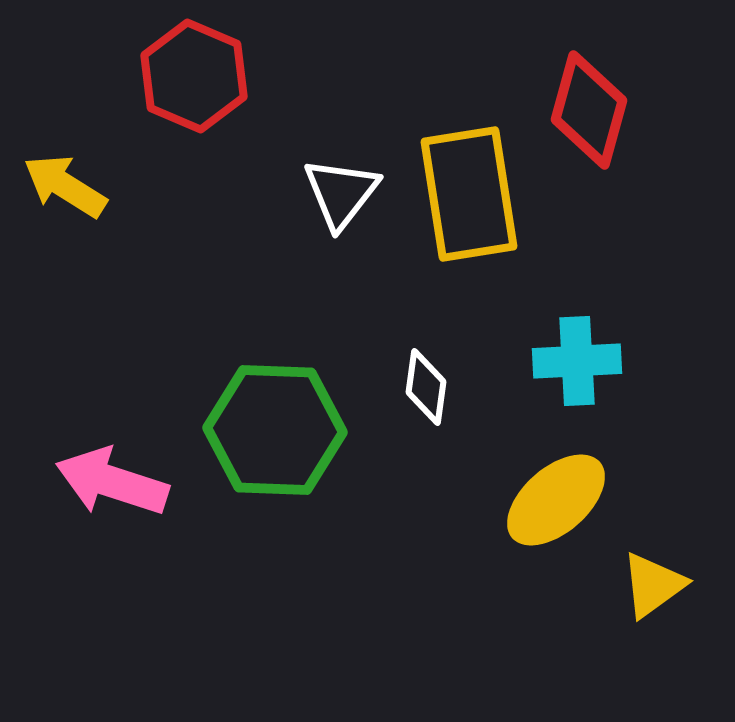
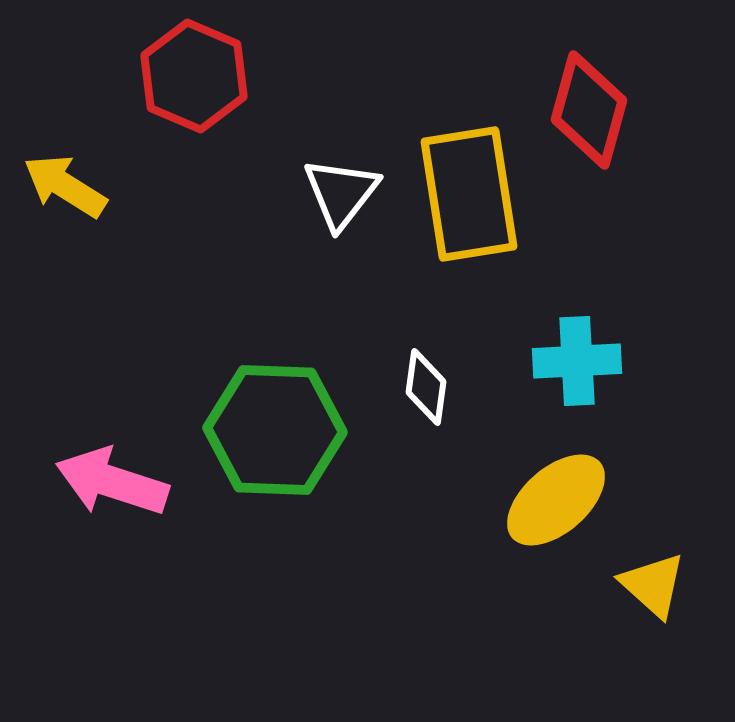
yellow triangle: rotated 42 degrees counterclockwise
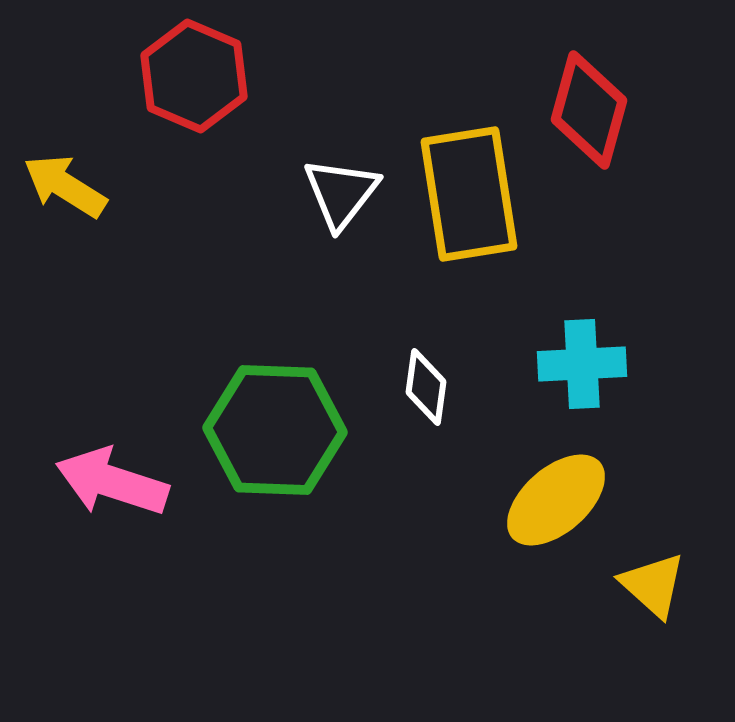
cyan cross: moved 5 px right, 3 px down
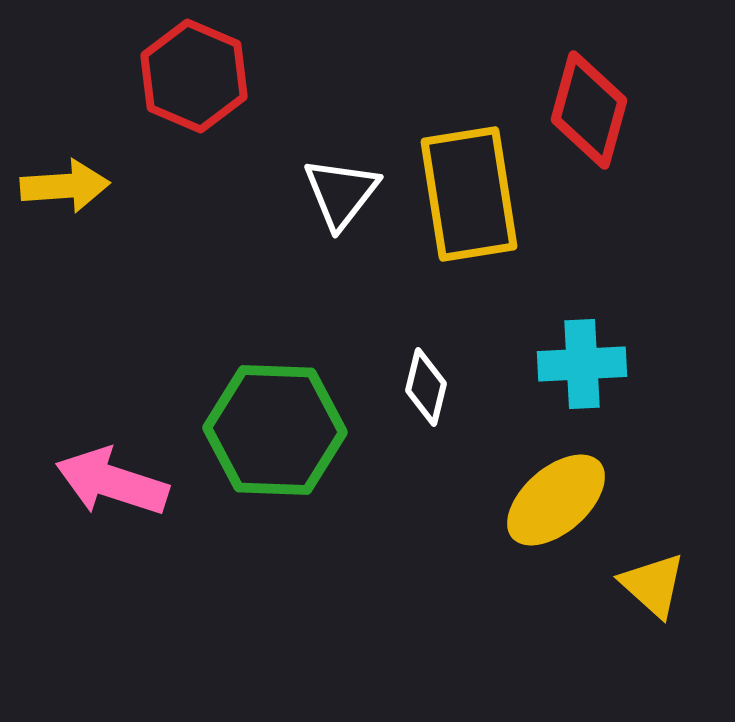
yellow arrow: rotated 144 degrees clockwise
white diamond: rotated 6 degrees clockwise
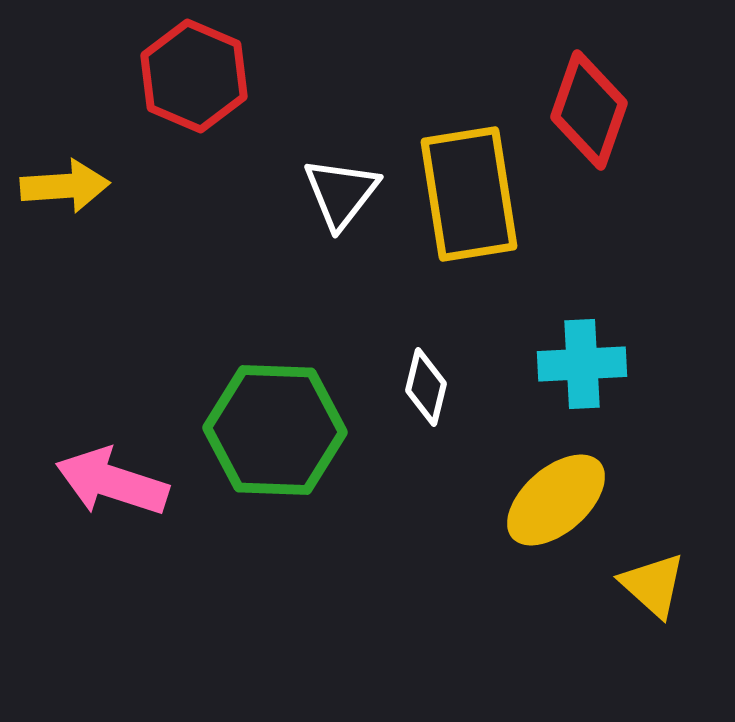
red diamond: rotated 4 degrees clockwise
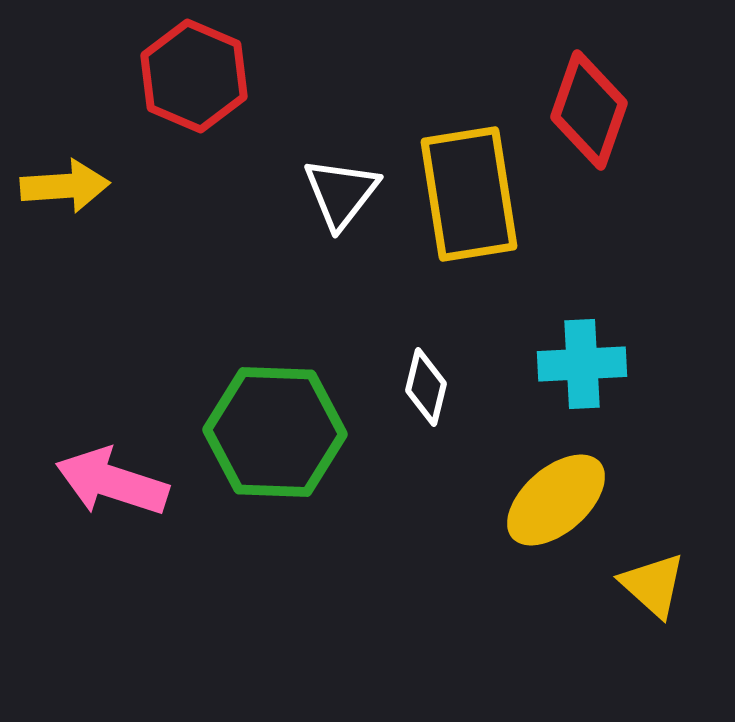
green hexagon: moved 2 px down
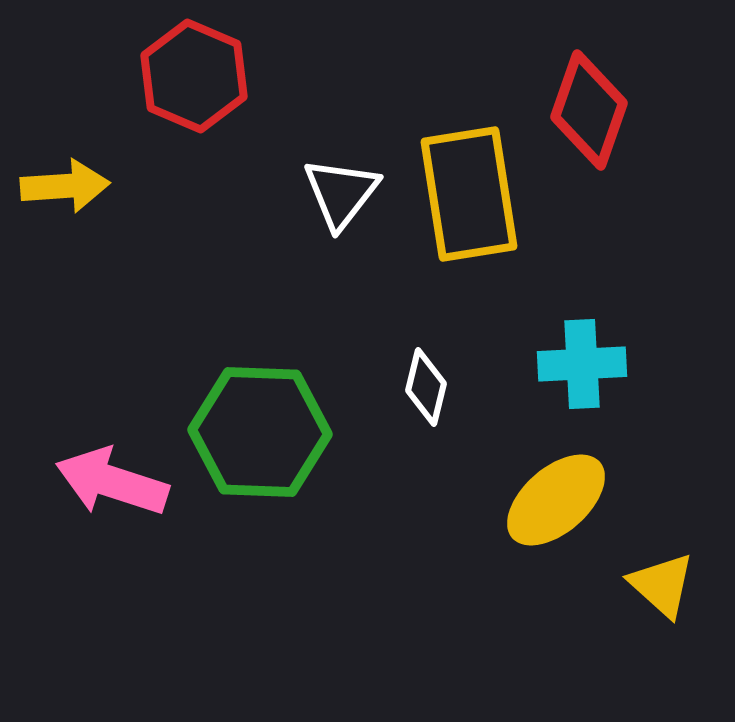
green hexagon: moved 15 px left
yellow triangle: moved 9 px right
